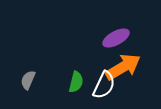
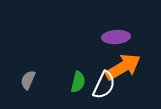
purple ellipse: moved 1 px up; rotated 24 degrees clockwise
green semicircle: moved 2 px right
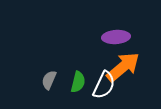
orange arrow: rotated 9 degrees counterclockwise
gray semicircle: moved 21 px right
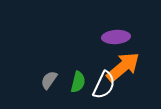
gray semicircle: rotated 12 degrees clockwise
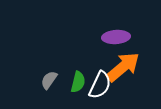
white semicircle: moved 4 px left
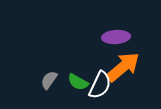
green semicircle: rotated 105 degrees clockwise
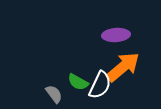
purple ellipse: moved 2 px up
gray semicircle: moved 5 px right, 14 px down; rotated 108 degrees clockwise
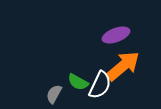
purple ellipse: rotated 16 degrees counterclockwise
orange arrow: moved 1 px up
gray semicircle: rotated 114 degrees counterclockwise
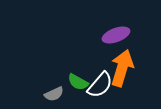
orange arrow: moved 1 px left, 2 px down; rotated 33 degrees counterclockwise
white semicircle: rotated 16 degrees clockwise
gray semicircle: rotated 144 degrees counterclockwise
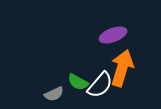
purple ellipse: moved 3 px left
